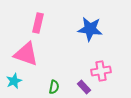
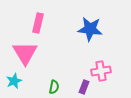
pink triangle: moved 1 px left, 1 px up; rotated 40 degrees clockwise
purple rectangle: rotated 64 degrees clockwise
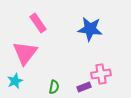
pink rectangle: rotated 48 degrees counterclockwise
pink triangle: rotated 8 degrees clockwise
pink cross: moved 3 px down
cyan star: moved 1 px right
purple rectangle: rotated 48 degrees clockwise
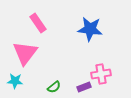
cyan star: rotated 28 degrees clockwise
green semicircle: rotated 40 degrees clockwise
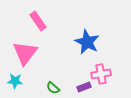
pink rectangle: moved 2 px up
blue star: moved 3 px left, 13 px down; rotated 20 degrees clockwise
green semicircle: moved 1 px left, 1 px down; rotated 80 degrees clockwise
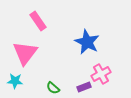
pink cross: rotated 18 degrees counterclockwise
